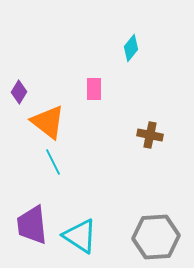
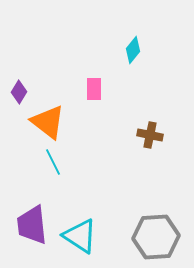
cyan diamond: moved 2 px right, 2 px down
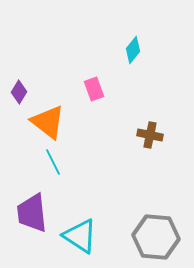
pink rectangle: rotated 20 degrees counterclockwise
purple trapezoid: moved 12 px up
gray hexagon: rotated 9 degrees clockwise
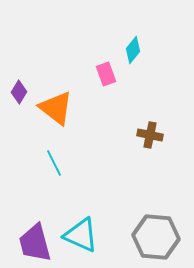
pink rectangle: moved 12 px right, 15 px up
orange triangle: moved 8 px right, 14 px up
cyan line: moved 1 px right, 1 px down
purple trapezoid: moved 3 px right, 30 px down; rotated 9 degrees counterclockwise
cyan triangle: moved 1 px right, 1 px up; rotated 9 degrees counterclockwise
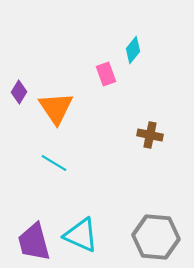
orange triangle: rotated 18 degrees clockwise
cyan line: rotated 32 degrees counterclockwise
purple trapezoid: moved 1 px left, 1 px up
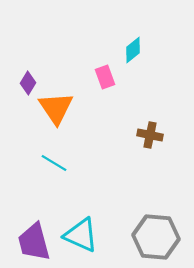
cyan diamond: rotated 12 degrees clockwise
pink rectangle: moved 1 px left, 3 px down
purple diamond: moved 9 px right, 9 px up
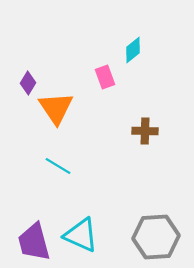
brown cross: moved 5 px left, 4 px up; rotated 10 degrees counterclockwise
cyan line: moved 4 px right, 3 px down
gray hexagon: rotated 9 degrees counterclockwise
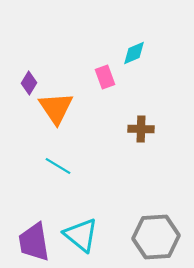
cyan diamond: moved 1 px right, 3 px down; rotated 16 degrees clockwise
purple diamond: moved 1 px right
brown cross: moved 4 px left, 2 px up
cyan triangle: rotated 15 degrees clockwise
purple trapezoid: rotated 6 degrees clockwise
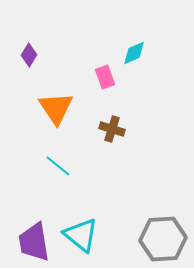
purple diamond: moved 28 px up
brown cross: moved 29 px left; rotated 15 degrees clockwise
cyan line: rotated 8 degrees clockwise
gray hexagon: moved 7 px right, 2 px down
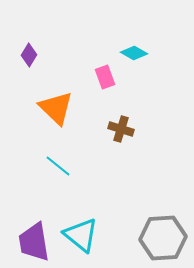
cyan diamond: rotated 52 degrees clockwise
orange triangle: rotated 12 degrees counterclockwise
brown cross: moved 9 px right
gray hexagon: moved 1 px up
